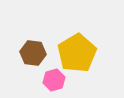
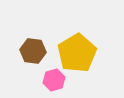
brown hexagon: moved 2 px up
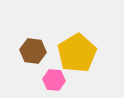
pink hexagon: rotated 20 degrees clockwise
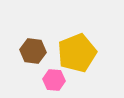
yellow pentagon: rotated 9 degrees clockwise
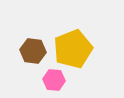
yellow pentagon: moved 4 px left, 4 px up
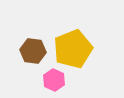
pink hexagon: rotated 20 degrees clockwise
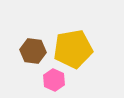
yellow pentagon: rotated 12 degrees clockwise
